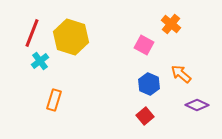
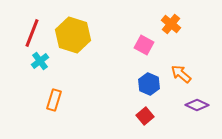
yellow hexagon: moved 2 px right, 2 px up
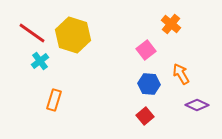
red line: rotated 76 degrees counterclockwise
pink square: moved 2 px right, 5 px down; rotated 24 degrees clockwise
orange arrow: rotated 20 degrees clockwise
blue hexagon: rotated 20 degrees counterclockwise
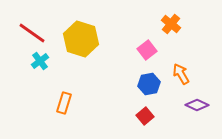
yellow hexagon: moved 8 px right, 4 px down
pink square: moved 1 px right
blue hexagon: rotated 15 degrees counterclockwise
orange rectangle: moved 10 px right, 3 px down
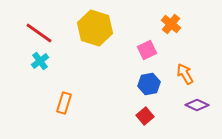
red line: moved 7 px right
yellow hexagon: moved 14 px right, 11 px up
pink square: rotated 12 degrees clockwise
orange arrow: moved 4 px right
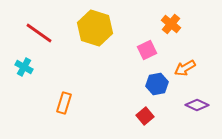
cyan cross: moved 16 px left, 6 px down; rotated 24 degrees counterclockwise
orange arrow: moved 6 px up; rotated 90 degrees counterclockwise
blue hexagon: moved 8 px right
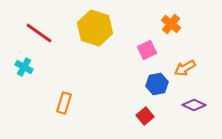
purple diamond: moved 3 px left
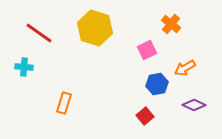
cyan cross: rotated 24 degrees counterclockwise
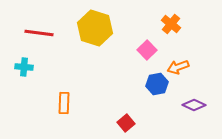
red line: rotated 28 degrees counterclockwise
pink square: rotated 18 degrees counterclockwise
orange arrow: moved 7 px left, 1 px up; rotated 10 degrees clockwise
orange rectangle: rotated 15 degrees counterclockwise
red square: moved 19 px left, 7 px down
